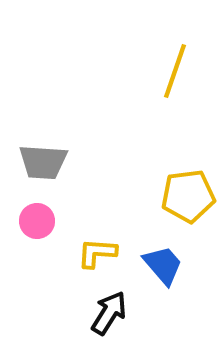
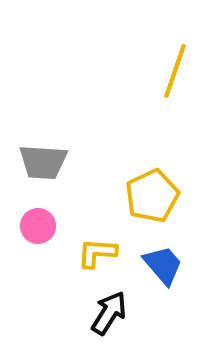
yellow pentagon: moved 36 px left; rotated 18 degrees counterclockwise
pink circle: moved 1 px right, 5 px down
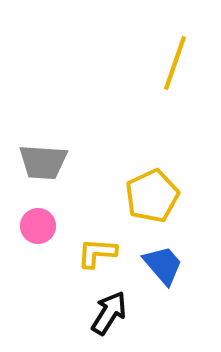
yellow line: moved 8 px up
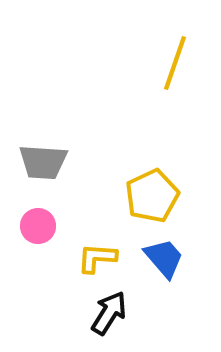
yellow L-shape: moved 5 px down
blue trapezoid: moved 1 px right, 7 px up
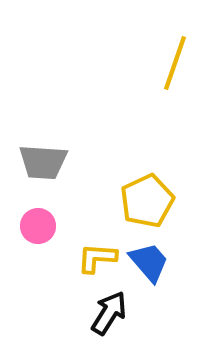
yellow pentagon: moved 5 px left, 5 px down
blue trapezoid: moved 15 px left, 4 px down
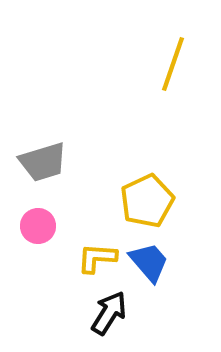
yellow line: moved 2 px left, 1 px down
gray trapezoid: rotated 21 degrees counterclockwise
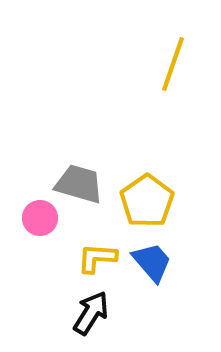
gray trapezoid: moved 36 px right, 22 px down; rotated 147 degrees counterclockwise
yellow pentagon: rotated 10 degrees counterclockwise
pink circle: moved 2 px right, 8 px up
blue trapezoid: moved 3 px right
black arrow: moved 18 px left
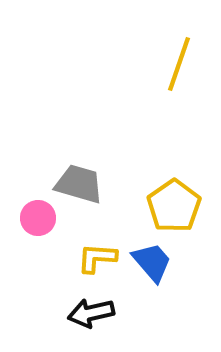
yellow line: moved 6 px right
yellow pentagon: moved 27 px right, 5 px down
pink circle: moved 2 px left
black arrow: rotated 135 degrees counterclockwise
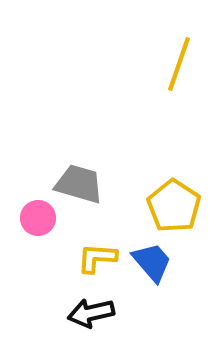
yellow pentagon: rotated 4 degrees counterclockwise
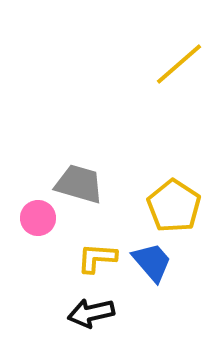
yellow line: rotated 30 degrees clockwise
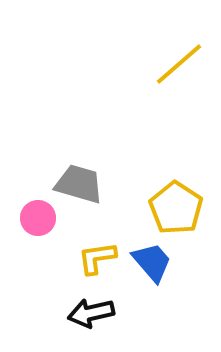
yellow pentagon: moved 2 px right, 2 px down
yellow L-shape: rotated 12 degrees counterclockwise
